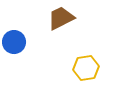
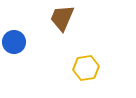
brown trapezoid: moved 1 px right; rotated 40 degrees counterclockwise
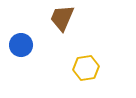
blue circle: moved 7 px right, 3 px down
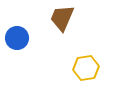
blue circle: moved 4 px left, 7 px up
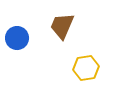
brown trapezoid: moved 8 px down
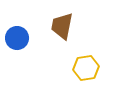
brown trapezoid: rotated 12 degrees counterclockwise
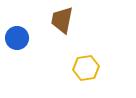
brown trapezoid: moved 6 px up
